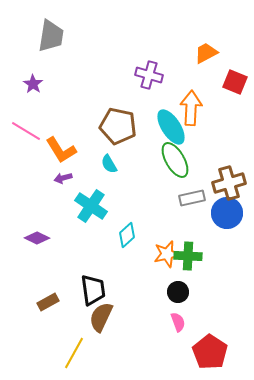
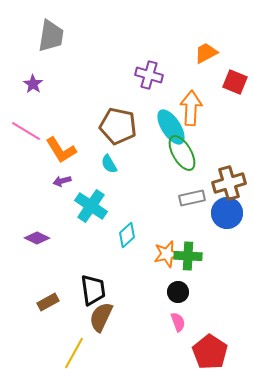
green ellipse: moved 7 px right, 7 px up
purple arrow: moved 1 px left, 3 px down
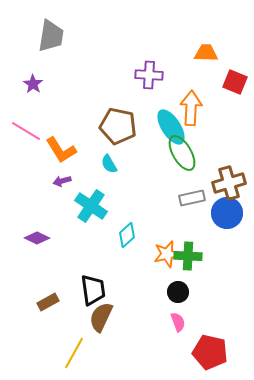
orange trapezoid: rotated 30 degrees clockwise
purple cross: rotated 12 degrees counterclockwise
red pentagon: rotated 20 degrees counterclockwise
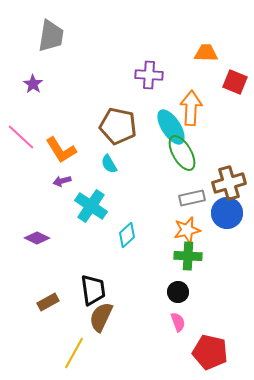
pink line: moved 5 px left, 6 px down; rotated 12 degrees clockwise
orange star: moved 20 px right, 24 px up
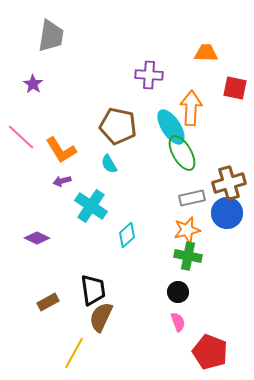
red square: moved 6 px down; rotated 10 degrees counterclockwise
green cross: rotated 8 degrees clockwise
red pentagon: rotated 8 degrees clockwise
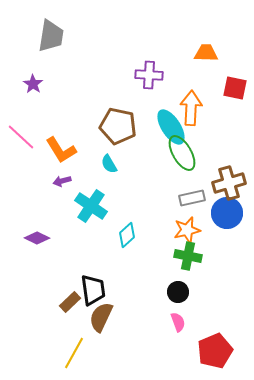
brown rectangle: moved 22 px right; rotated 15 degrees counterclockwise
red pentagon: moved 5 px right, 1 px up; rotated 28 degrees clockwise
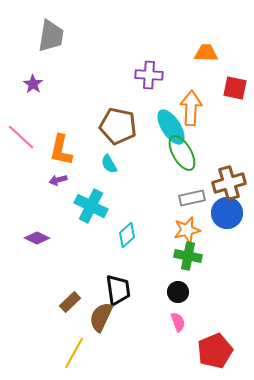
orange L-shape: rotated 44 degrees clockwise
purple arrow: moved 4 px left, 1 px up
cyan cross: rotated 8 degrees counterclockwise
black trapezoid: moved 25 px right
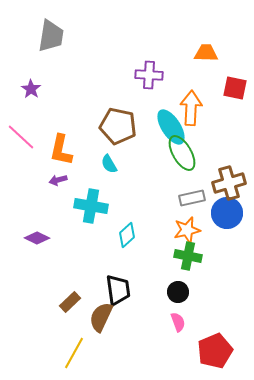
purple star: moved 2 px left, 5 px down
cyan cross: rotated 16 degrees counterclockwise
